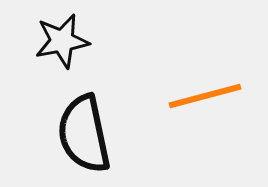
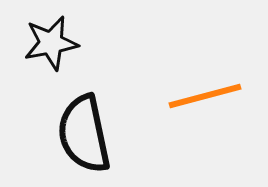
black star: moved 11 px left, 2 px down
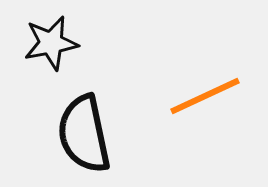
orange line: rotated 10 degrees counterclockwise
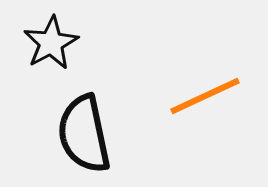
black star: rotated 18 degrees counterclockwise
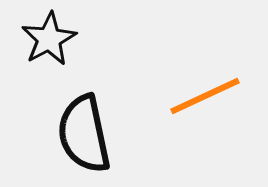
black star: moved 2 px left, 4 px up
